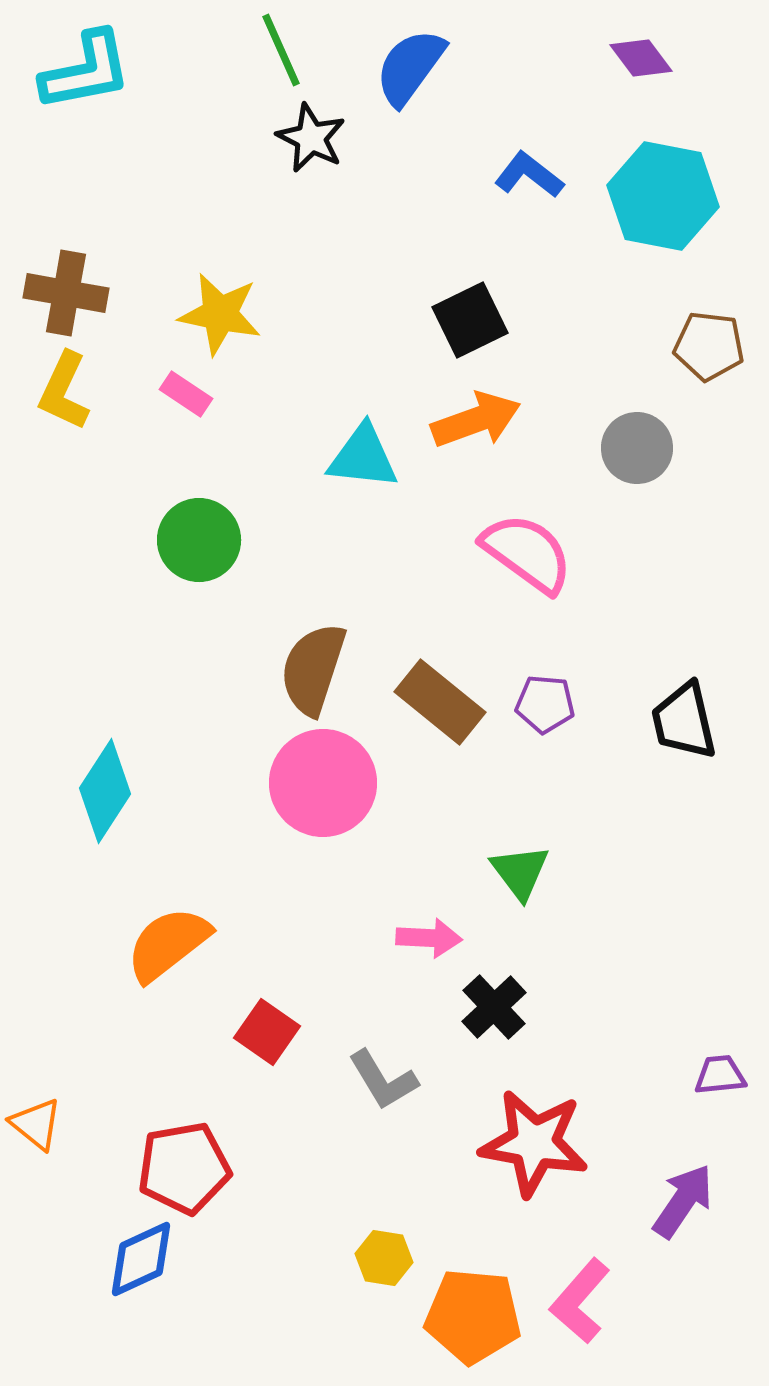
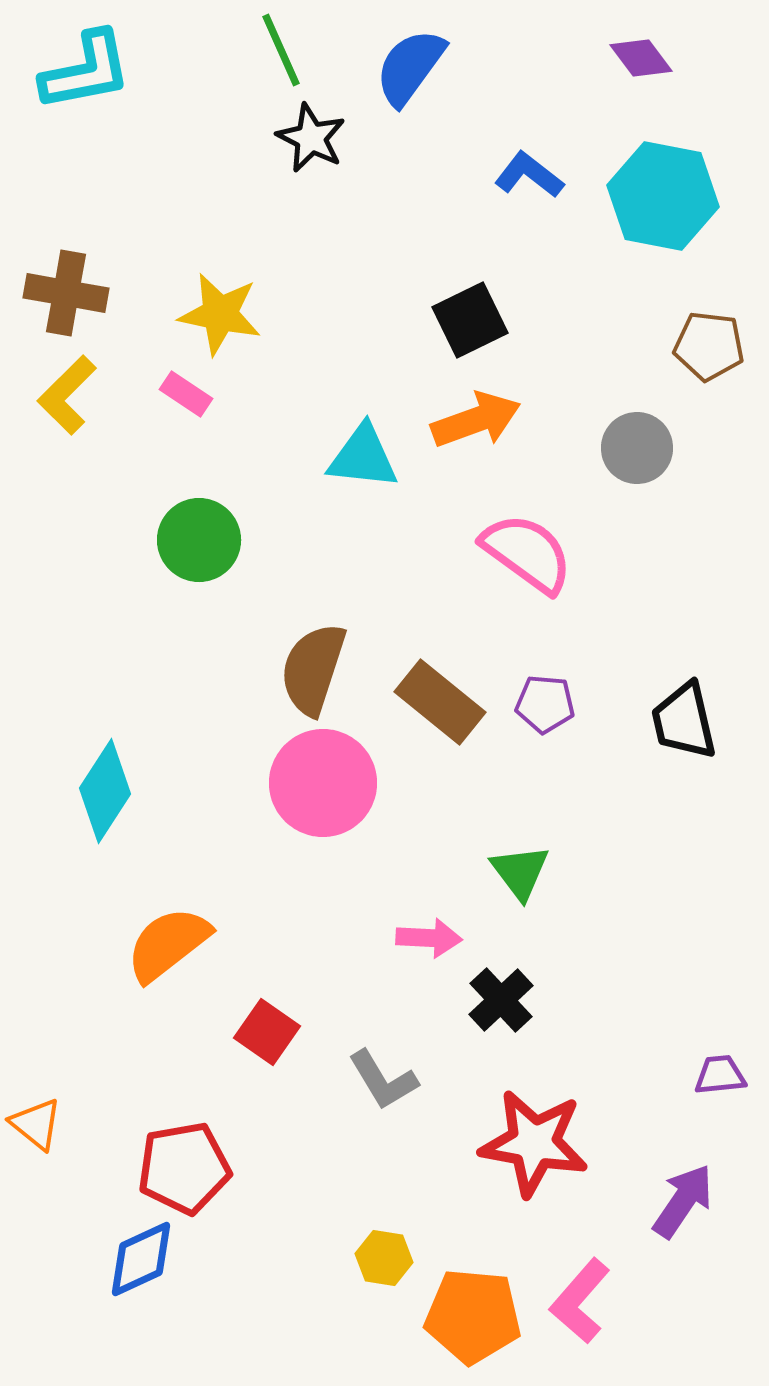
yellow L-shape: moved 3 px right, 4 px down; rotated 20 degrees clockwise
black cross: moved 7 px right, 7 px up
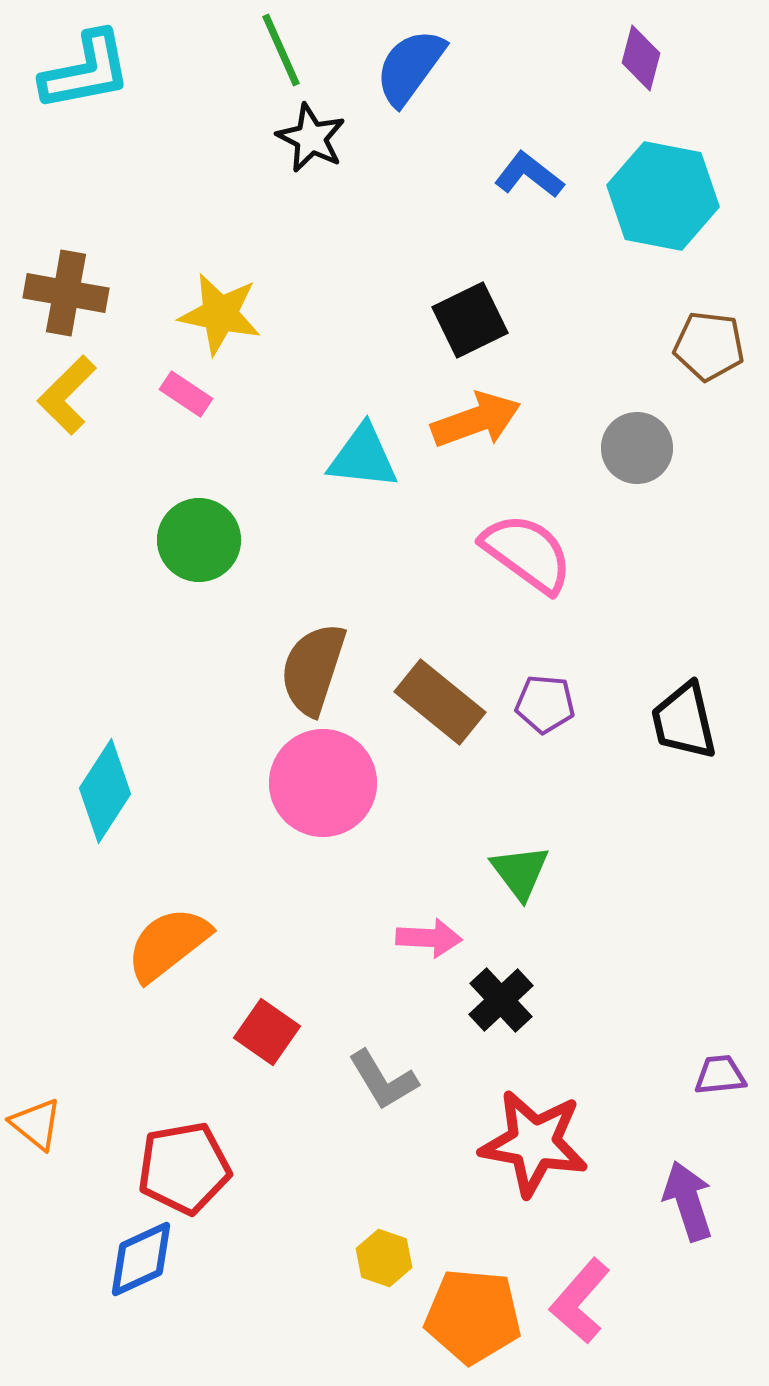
purple diamond: rotated 52 degrees clockwise
purple arrow: moved 5 px right; rotated 52 degrees counterclockwise
yellow hexagon: rotated 10 degrees clockwise
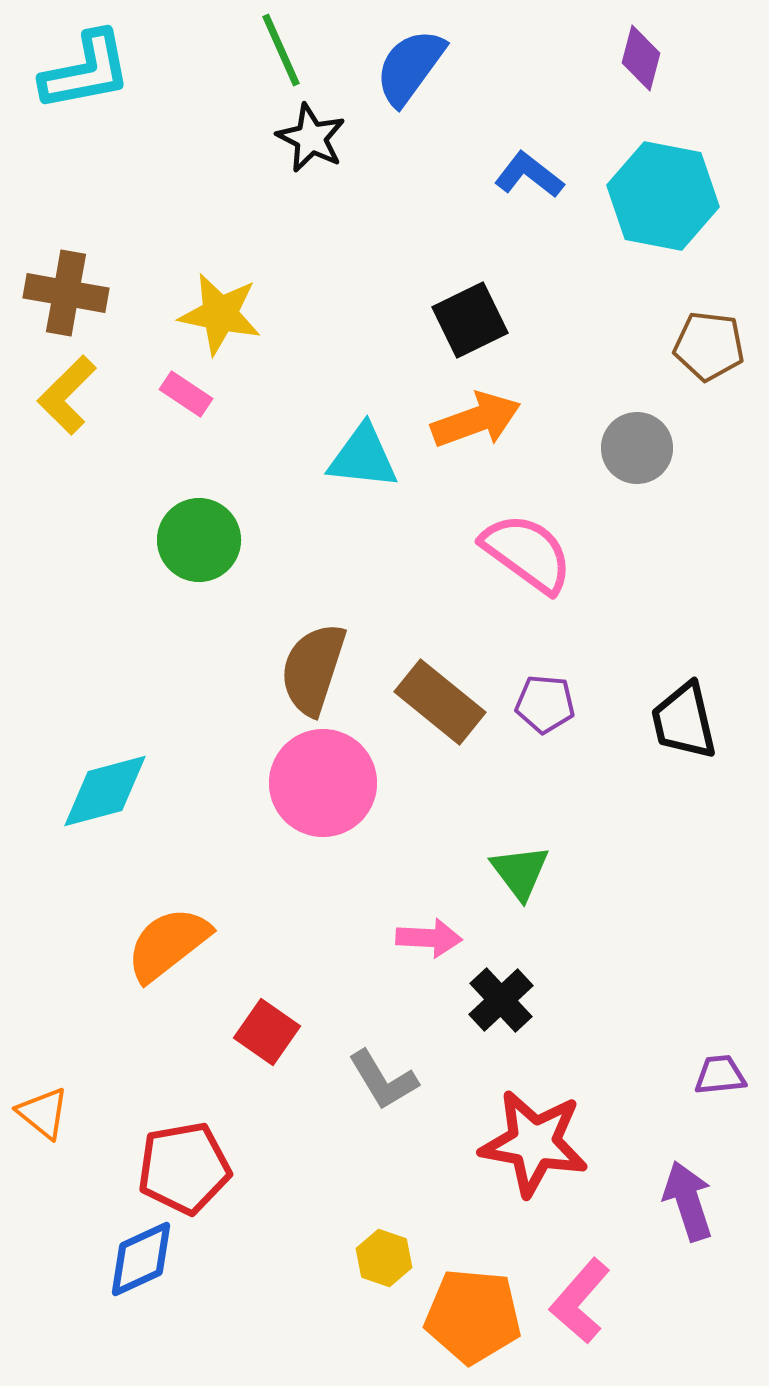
cyan diamond: rotated 42 degrees clockwise
orange triangle: moved 7 px right, 11 px up
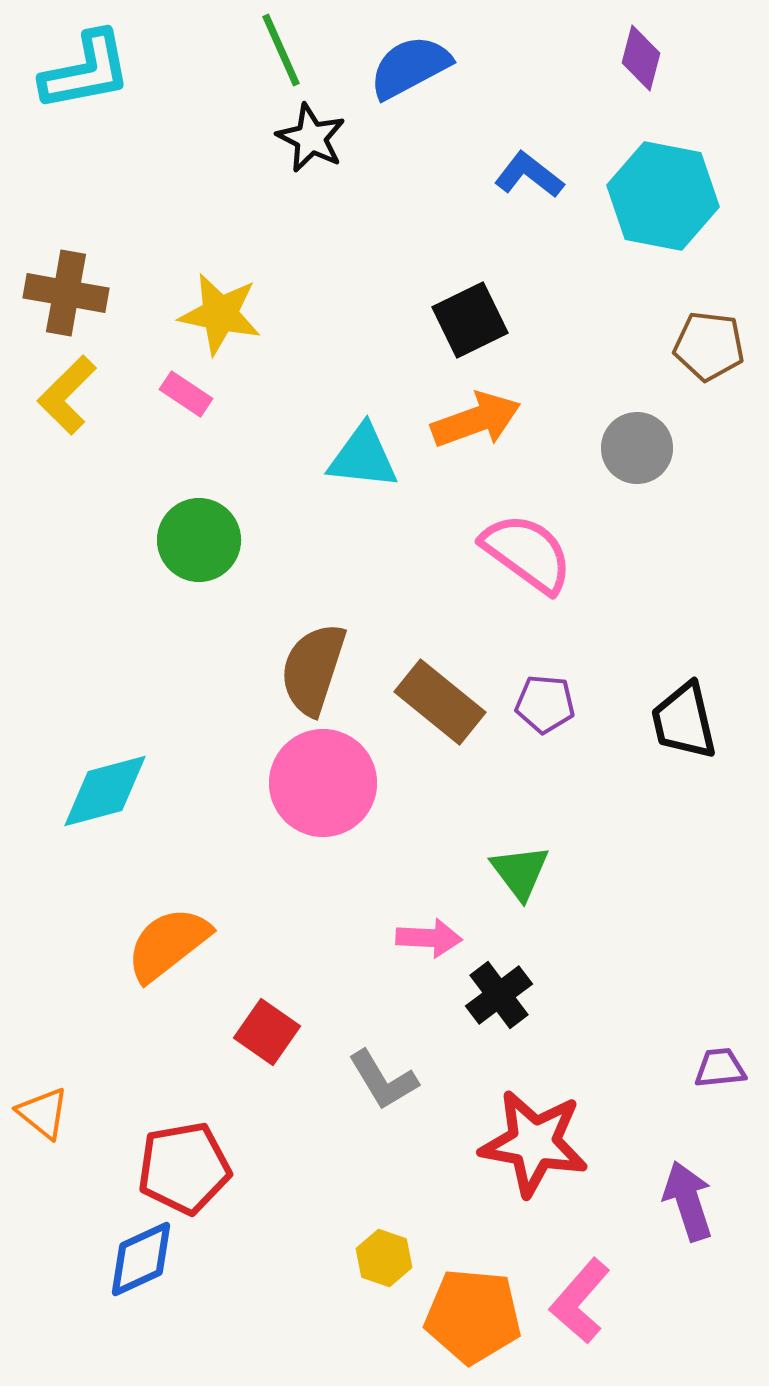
blue semicircle: rotated 26 degrees clockwise
black cross: moved 2 px left, 5 px up; rotated 6 degrees clockwise
purple trapezoid: moved 7 px up
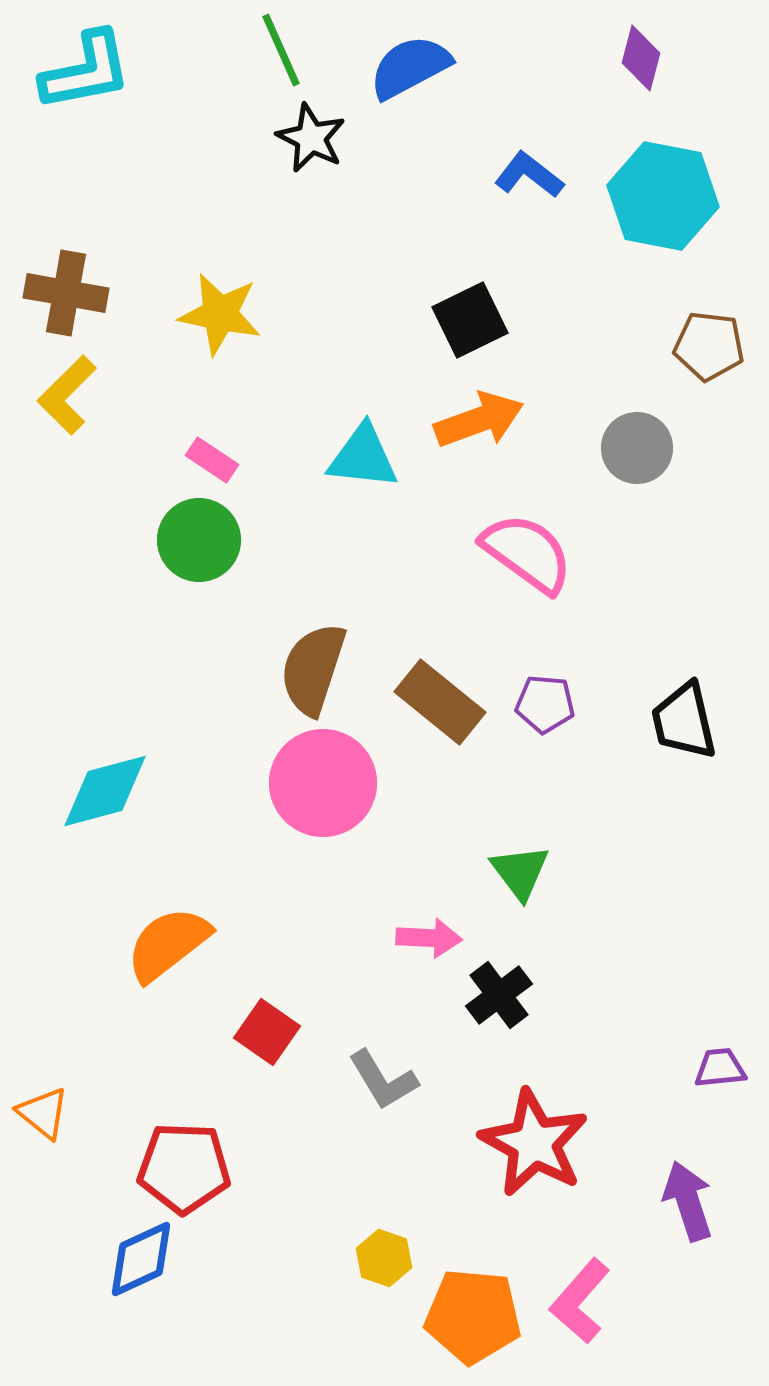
pink rectangle: moved 26 px right, 66 px down
orange arrow: moved 3 px right
red star: rotated 19 degrees clockwise
red pentagon: rotated 12 degrees clockwise
